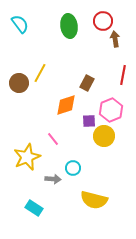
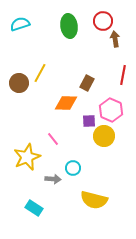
cyan semicircle: rotated 72 degrees counterclockwise
orange diamond: moved 2 px up; rotated 20 degrees clockwise
pink hexagon: rotated 15 degrees counterclockwise
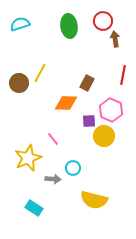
yellow star: moved 1 px right, 1 px down
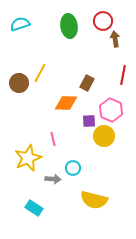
pink line: rotated 24 degrees clockwise
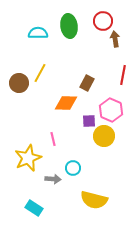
cyan semicircle: moved 18 px right, 9 px down; rotated 18 degrees clockwise
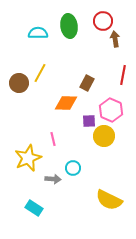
yellow semicircle: moved 15 px right; rotated 12 degrees clockwise
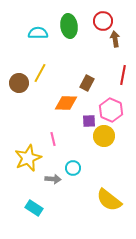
yellow semicircle: rotated 12 degrees clockwise
